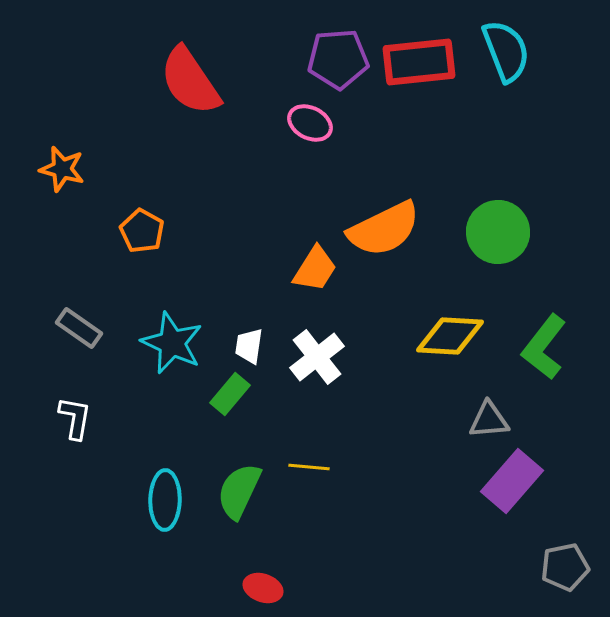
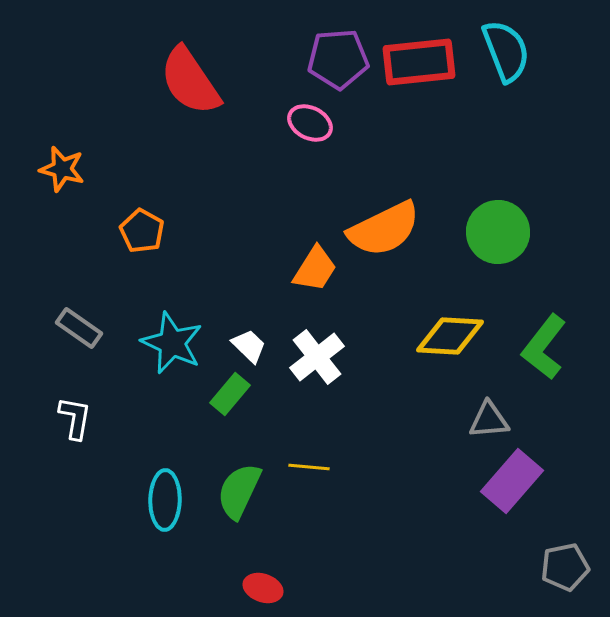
white trapezoid: rotated 126 degrees clockwise
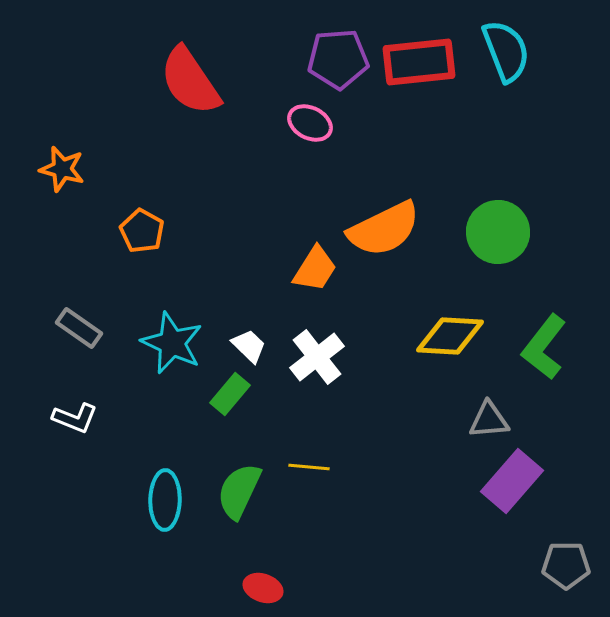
white L-shape: rotated 102 degrees clockwise
gray pentagon: moved 1 px right, 2 px up; rotated 12 degrees clockwise
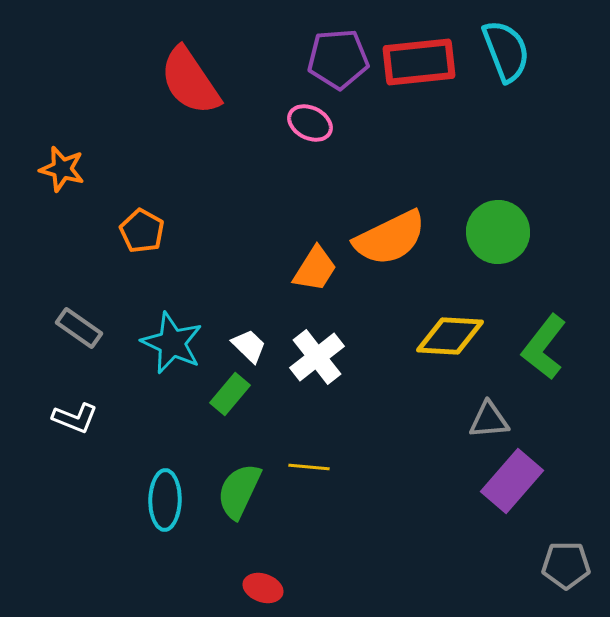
orange semicircle: moved 6 px right, 9 px down
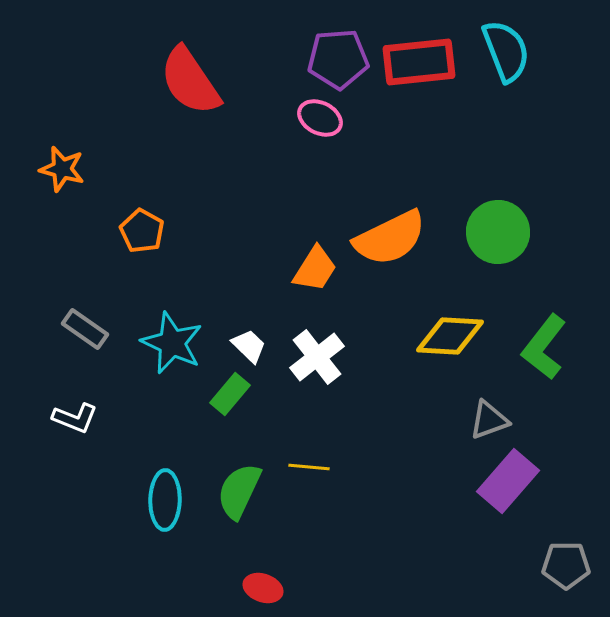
pink ellipse: moved 10 px right, 5 px up
gray rectangle: moved 6 px right, 1 px down
gray triangle: rotated 15 degrees counterclockwise
purple rectangle: moved 4 px left
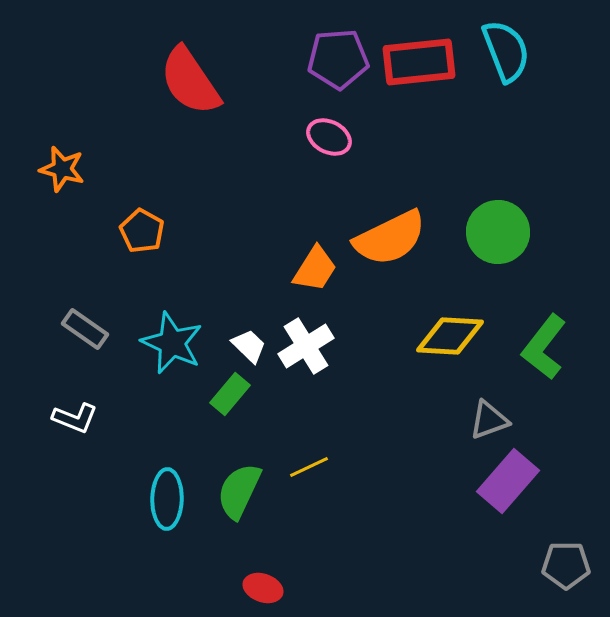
pink ellipse: moved 9 px right, 19 px down
white cross: moved 11 px left, 11 px up; rotated 6 degrees clockwise
yellow line: rotated 30 degrees counterclockwise
cyan ellipse: moved 2 px right, 1 px up
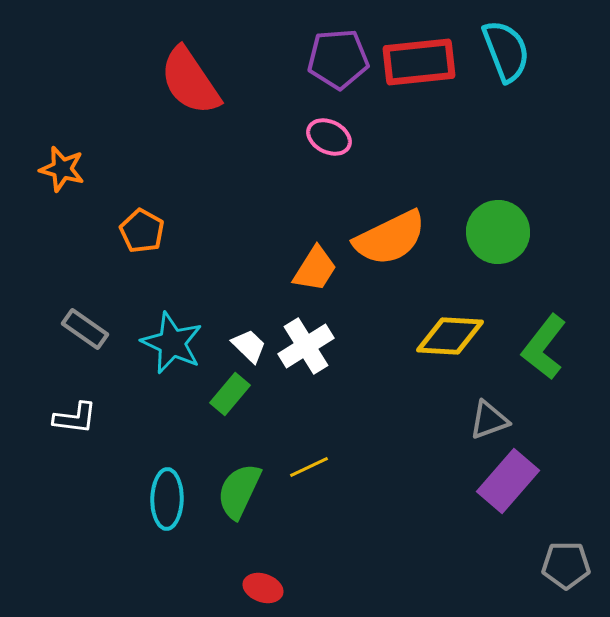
white L-shape: rotated 15 degrees counterclockwise
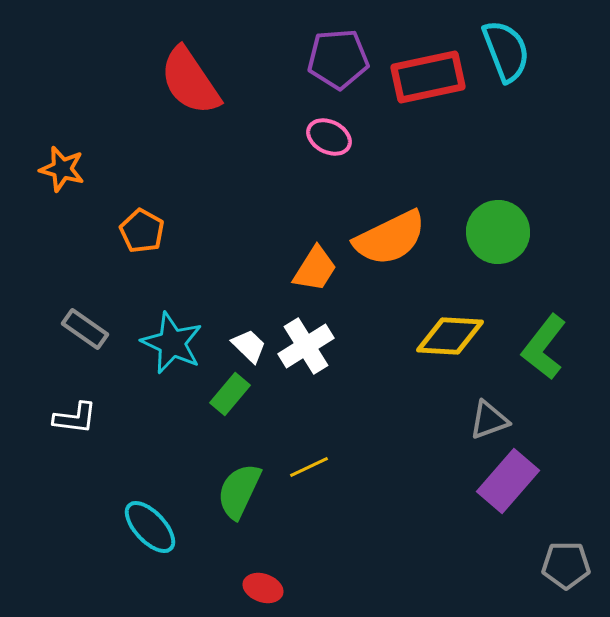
red rectangle: moved 9 px right, 15 px down; rotated 6 degrees counterclockwise
cyan ellipse: moved 17 px left, 28 px down; rotated 44 degrees counterclockwise
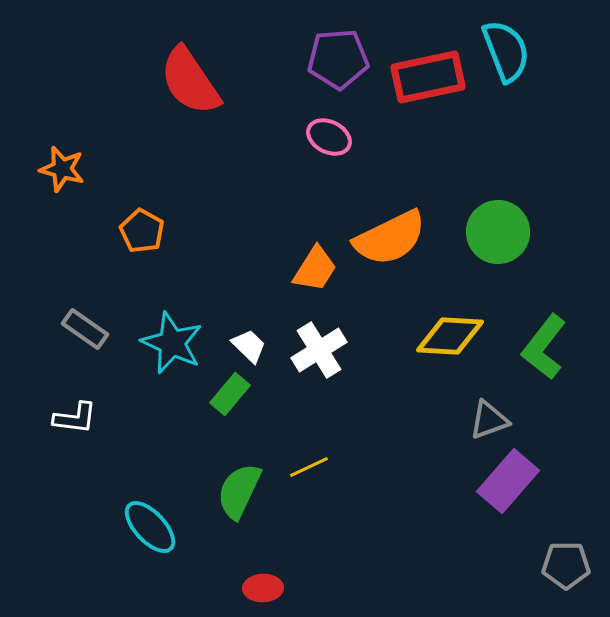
white cross: moved 13 px right, 4 px down
red ellipse: rotated 21 degrees counterclockwise
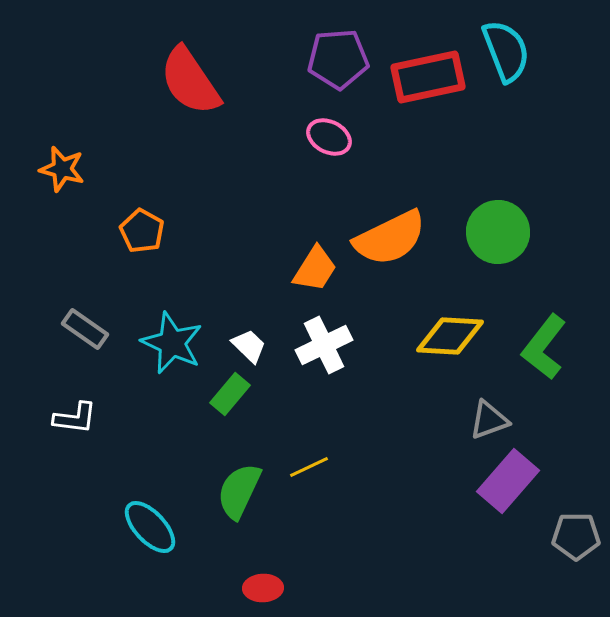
white cross: moved 5 px right, 5 px up; rotated 6 degrees clockwise
gray pentagon: moved 10 px right, 29 px up
